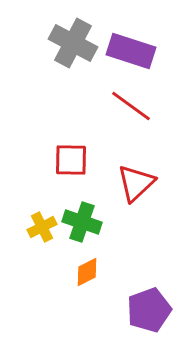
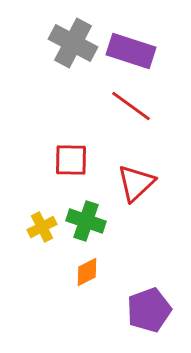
green cross: moved 4 px right, 1 px up
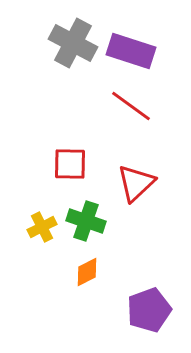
red square: moved 1 px left, 4 px down
